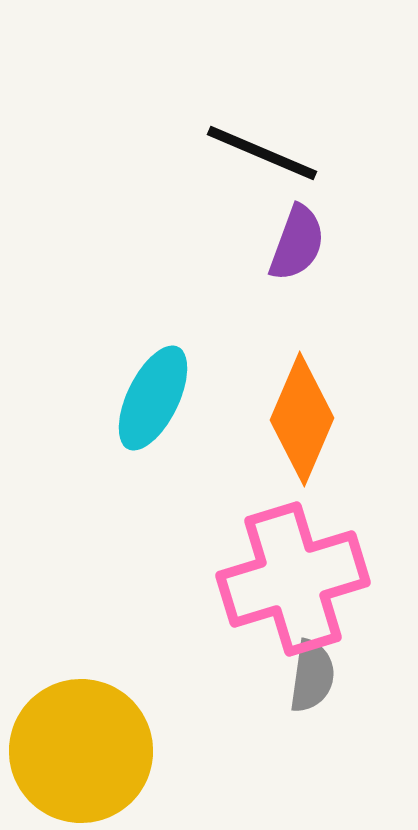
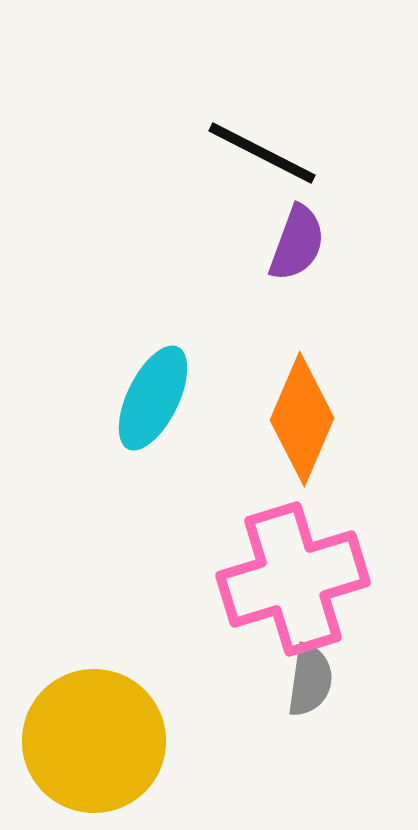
black line: rotated 4 degrees clockwise
gray semicircle: moved 2 px left, 4 px down
yellow circle: moved 13 px right, 10 px up
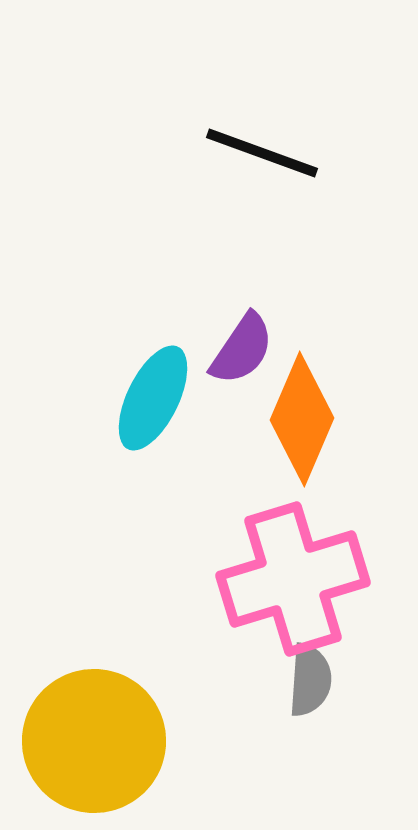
black line: rotated 7 degrees counterclockwise
purple semicircle: moved 55 px left, 106 px down; rotated 14 degrees clockwise
gray semicircle: rotated 4 degrees counterclockwise
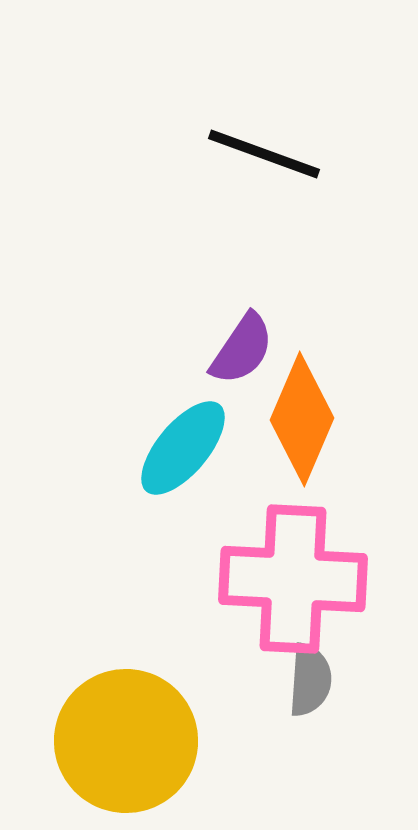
black line: moved 2 px right, 1 px down
cyan ellipse: moved 30 px right, 50 px down; rotated 14 degrees clockwise
pink cross: rotated 20 degrees clockwise
yellow circle: moved 32 px right
